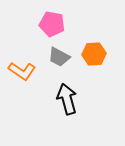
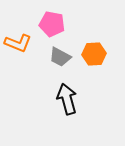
gray trapezoid: moved 1 px right
orange L-shape: moved 4 px left, 28 px up; rotated 12 degrees counterclockwise
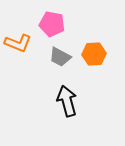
black arrow: moved 2 px down
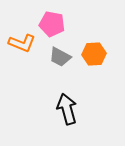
orange L-shape: moved 4 px right
black arrow: moved 8 px down
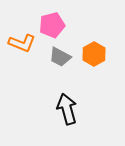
pink pentagon: moved 1 px down; rotated 25 degrees counterclockwise
orange hexagon: rotated 25 degrees counterclockwise
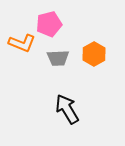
pink pentagon: moved 3 px left, 1 px up
gray trapezoid: moved 2 px left, 1 px down; rotated 30 degrees counterclockwise
black arrow: rotated 16 degrees counterclockwise
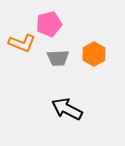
black arrow: rotated 32 degrees counterclockwise
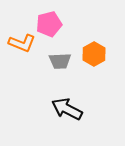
gray trapezoid: moved 2 px right, 3 px down
